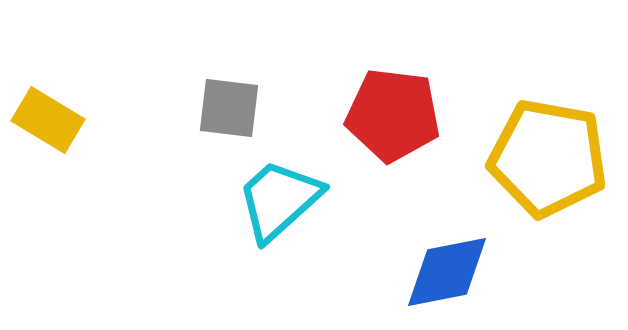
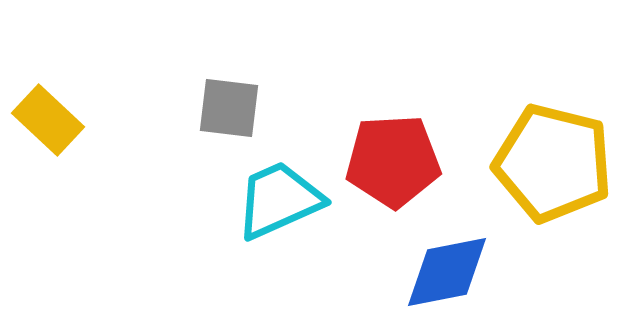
red pentagon: moved 46 px down; rotated 10 degrees counterclockwise
yellow rectangle: rotated 12 degrees clockwise
yellow pentagon: moved 5 px right, 5 px down; rotated 4 degrees clockwise
cyan trapezoid: rotated 18 degrees clockwise
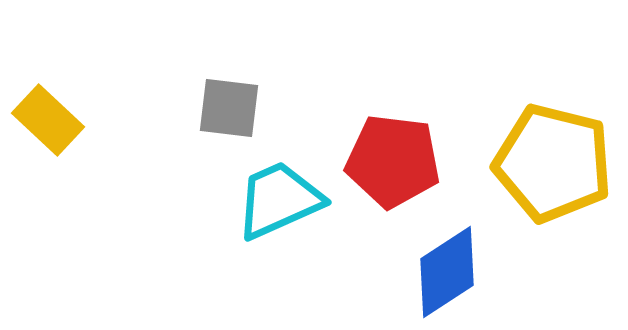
red pentagon: rotated 10 degrees clockwise
blue diamond: rotated 22 degrees counterclockwise
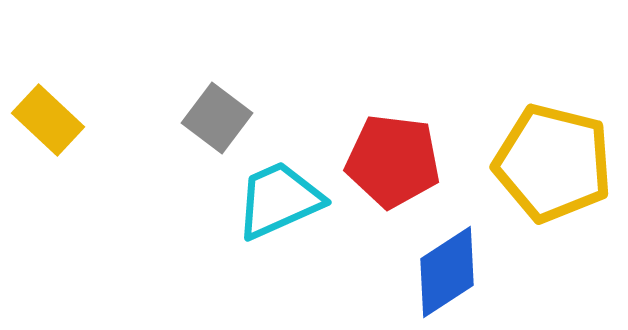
gray square: moved 12 px left, 10 px down; rotated 30 degrees clockwise
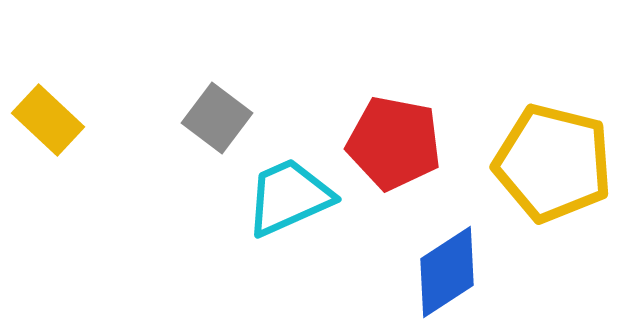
red pentagon: moved 1 px right, 18 px up; rotated 4 degrees clockwise
cyan trapezoid: moved 10 px right, 3 px up
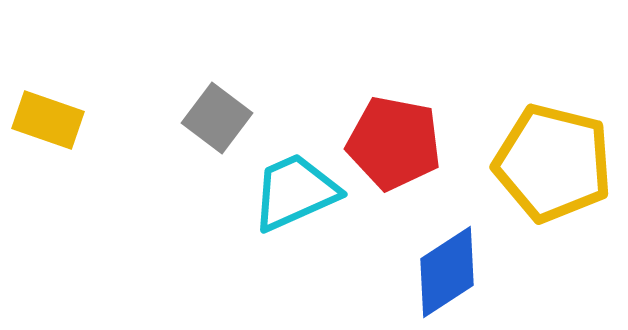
yellow rectangle: rotated 24 degrees counterclockwise
cyan trapezoid: moved 6 px right, 5 px up
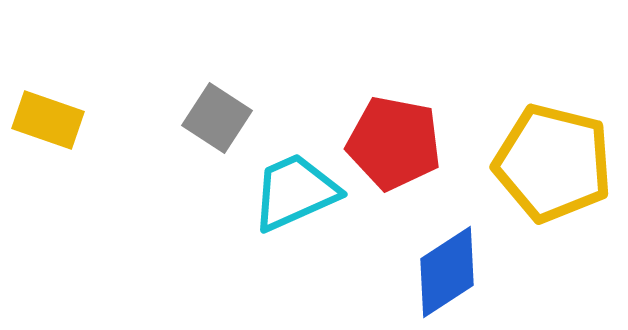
gray square: rotated 4 degrees counterclockwise
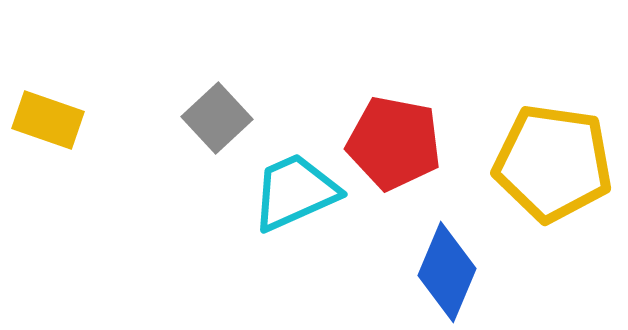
gray square: rotated 14 degrees clockwise
yellow pentagon: rotated 6 degrees counterclockwise
blue diamond: rotated 34 degrees counterclockwise
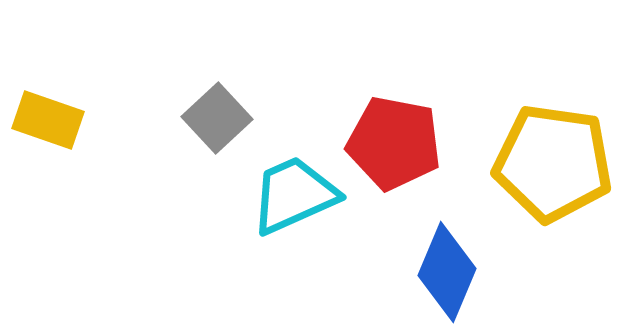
cyan trapezoid: moved 1 px left, 3 px down
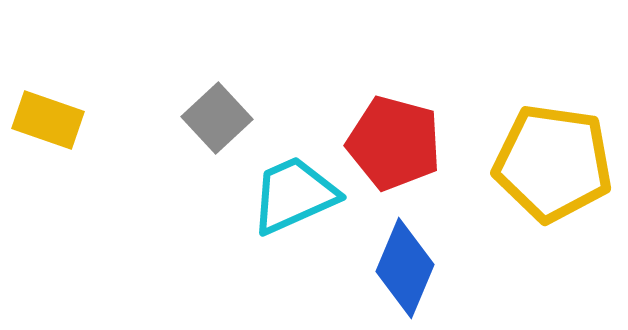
red pentagon: rotated 4 degrees clockwise
blue diamond: moved 42 px left, 4 px up
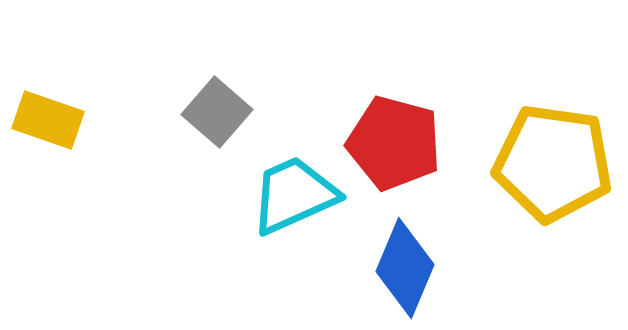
gray square: moved 6 px up; rotated 6 degrees counterclockwise
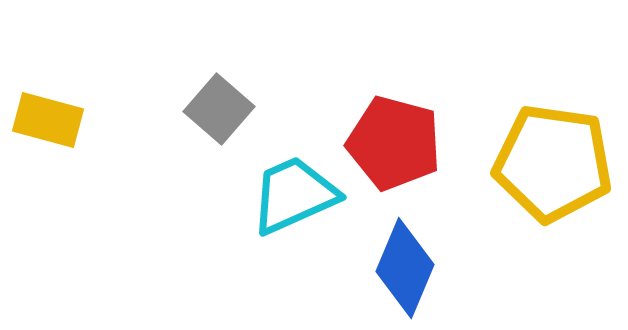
gray square: moved 2 px right, 3 px up
yellow rectangle: rotated 4 degrees counterclockwise
